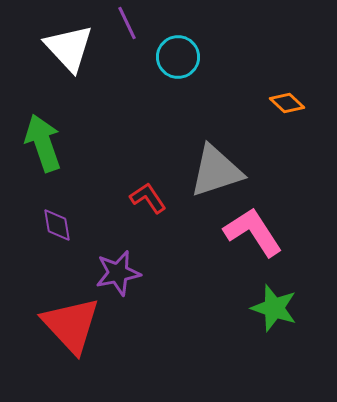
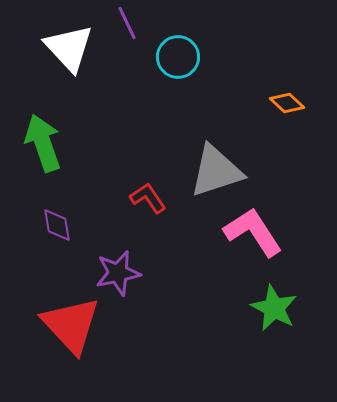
green star: rotated 9 degrees clockwise
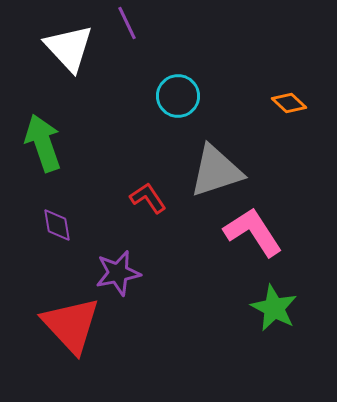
cyan circle: moved 39 px down
orange diamond: moved 2 px right
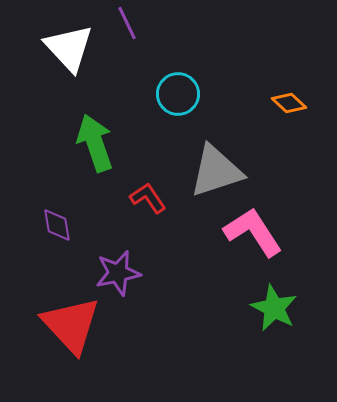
cyan circle: moved 2 px up
green arrow: moved 52 px right
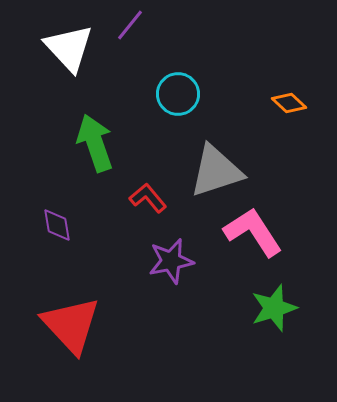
purple line: moved 3 px right, 2 px down; rotated 64 degrees clockwise
red L-shape: rotated 6 degrees counterclockwise
purple star: moved 53 px right, 12 px up
green star: rotated 27 degrees clockwise
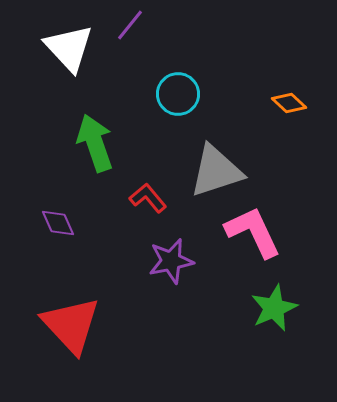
purple diamond: moved 1 px right, 2 px up; rotated 15 degrees counterclockwise
pink L-shape: rotated 8 degrees clockwise
green star: rotated 6 degrees counterclockwise
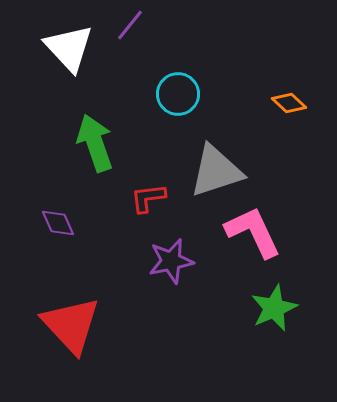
red L-shape: rotated 57 degrees counterclockwise
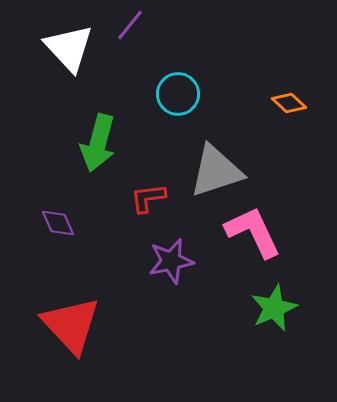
green arrow: moved 3 px right; rotated 146 degrees counterclockwise
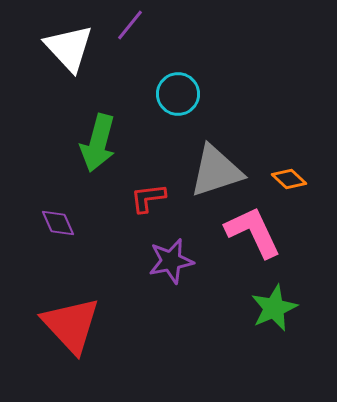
orange diamond: moved 76 px down
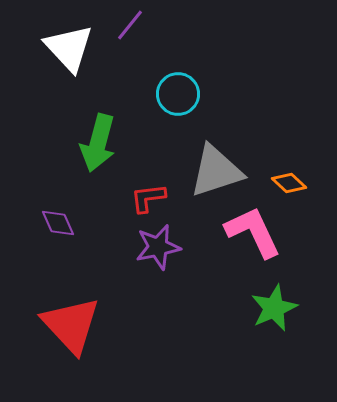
orange diamond: moved 4 px down
purple star: moved 13 px left, 14 px up
